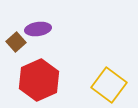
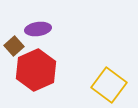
brown square: moved 2 px left, 4 px down
red hexagon: moved 3 px left, 10 px up
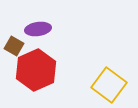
brown square: rotated 18 degrees counterclockwise
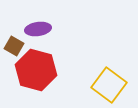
red hexagon: rotated 21 degrees counterclockwise
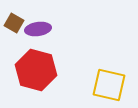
brown square: moved 23 px up
yellow square: rotated 24 degrees counterclockwise
